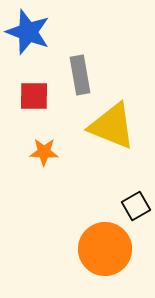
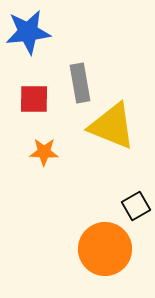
blue star: rotated 27 degrees counterclockwise
gray rectangle: moved 8 px down
red square: moved 3 px down
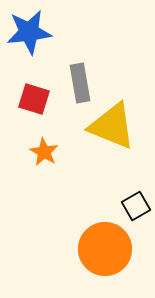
blue star: moved 1 px right
red square: rotated 16 degrees clockwise
orange star: rotated 28 degrees clockwise
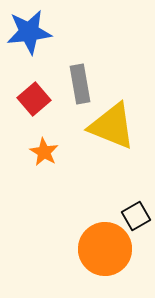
gray rectangle: moved 1 px down
red square: rotated 32 degrees clockwise
black square: moved 10 px down
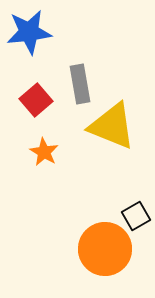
red square: moved 2 px right, 1 px down
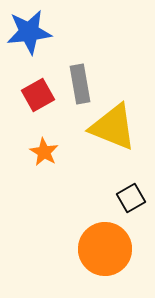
red square: moved 2 px right, 5 px up; rotated 12 degrees clockwise
yellow triangle: moved 1 px right, 1 px down
black square: moved 5 px left, 18 px up
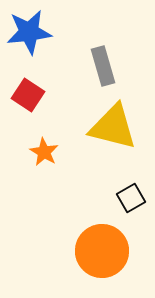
gray rectangle: moved 23 px right, 18 px up; rotated 6 degrees counterclockwise
red square: moved 10 px left; rotated 28 degrees counterclockwise
yellow triangle: rotated 8 degrees counterclockwise
orange circle: moved 3 px left, 2 px down
